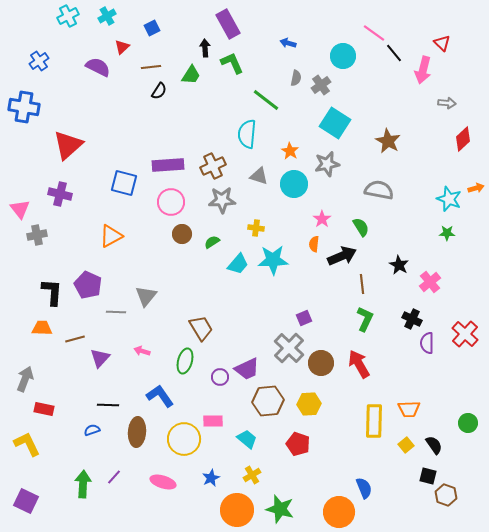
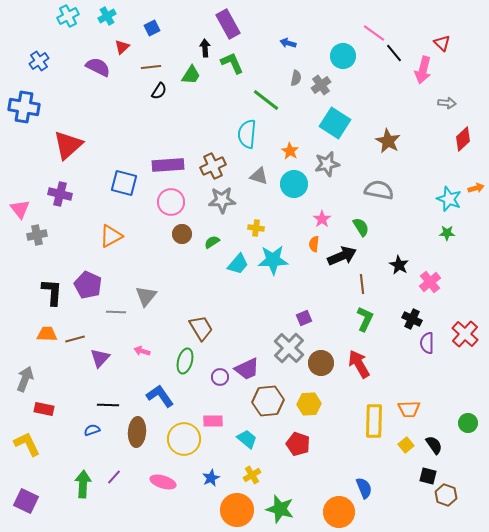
orange trapezoid at (42, 328): moved 5 px right, 6 px down
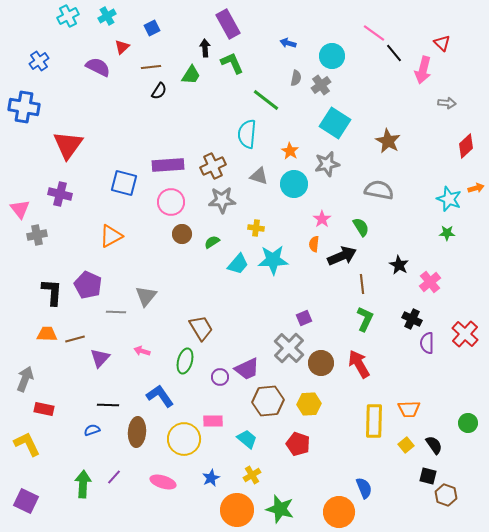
cyan circle at (343, 56): moved 11 px left
red diamond at (463, 139): moved 3 px right, 7 px down
red triangle at (68, 145): rotated 12 degrees counterclockwise
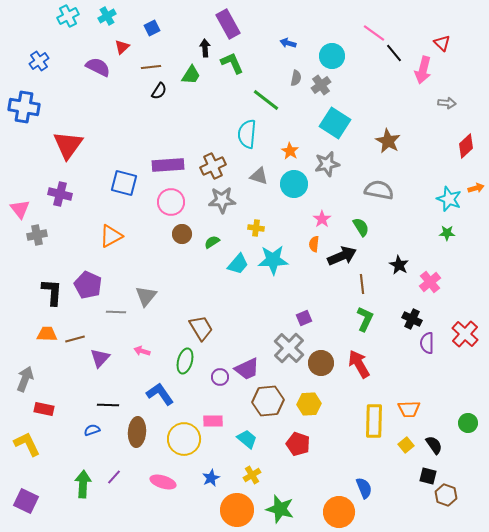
blue L-shape at (160, 396): moved 2 px up
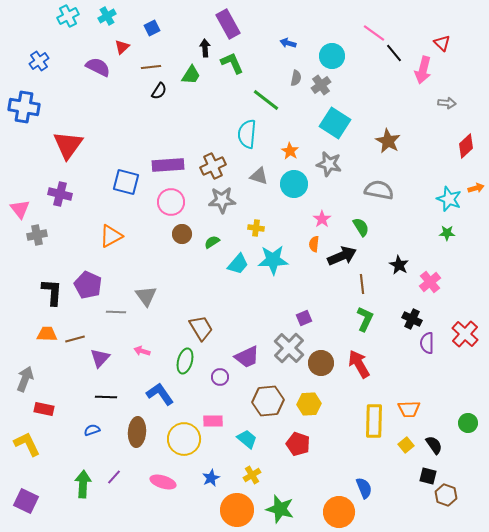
gray star at (327, 164): moved 2 px right; rotated 25 degrees clockwise
blue square at (124, 183): moved 2 px right, 1 px up
gray triangle at (146, 296): rotated 15 degrees counterclockwise
purple trapezoid at (247, 369): moved 12 px up
black line at (108, 405): moved 2 px left, 8 px up
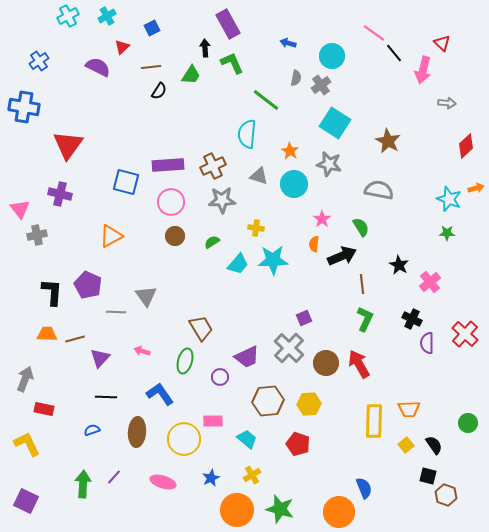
brown circle at (182, 234): moved 7 px left, 2 px down
brown circle at (321, 363): moved 5 px right
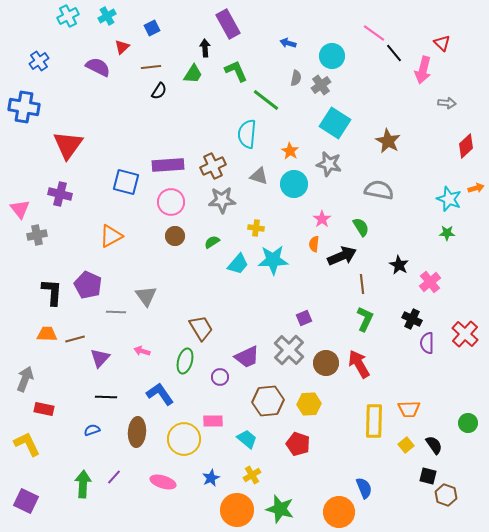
green L-shape at (232, 63): moved 4 px right, 8 px down
green trapezoid at (191, 75): moved 2 px right, 1 px up
gray cross at (289, 348): moved 2 px down
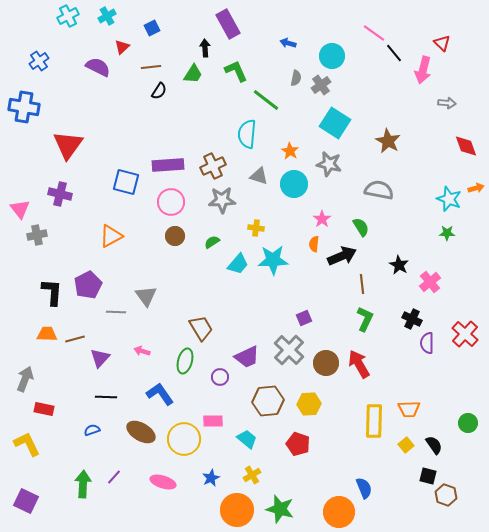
red diamond at (466, 146): rotated 65 degrees counterclockwise
purple pentagon at (88, 285): rotated 20 degrees clockwise
brown ellipse at (137, 432): moved 4 px right; rotated 64 degrees counterclockwise
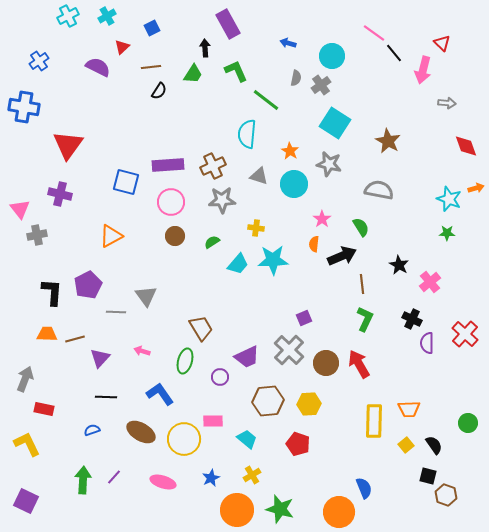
green arrow at (83, 484): moved 4 px up
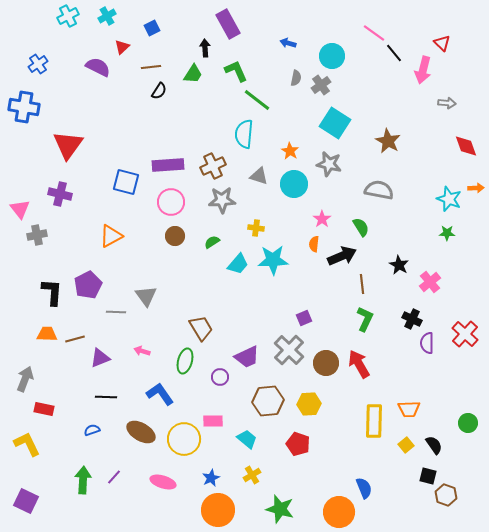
blue cross at (39, 61): moved 1 px left, 3 px down
green line at (266, 100): moved 9 px left
cyan semicircle at (247, 134): moved 3 px left
orange arrow at (476, 188): rotated 14 degrees clockwise
purple triangle at (100, 358): rotated 25 degrees clockwise
orange circle at (237, 510): moved 19 px left
